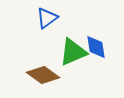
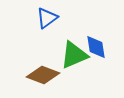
green triangle: moved 1 px right, 3 px down
brown diamond: rotated 16 degrees counterclockwise
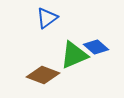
blue diamond: rotated 40 degrees counterclockwise
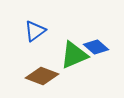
blue triangle: moved 12 px left, 13 px down
brown diamond: moved 1 px left, 1 px down
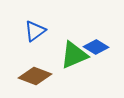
blue diamond: rotated 10 degrees counterclockwise
brown diamond: moved 7 px left
